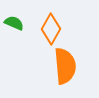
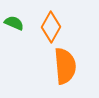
orange diamond: moved 2 px up
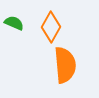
orange semicircle: moved 1 px up
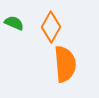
orange semicircle: moved 1 px up
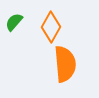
green semicircle: moved 1 px up; rotated 72 degrees counterclockwise
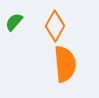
orange diamond: moved 4 px right, 1 px up
